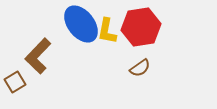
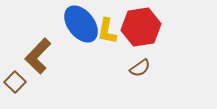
brown square: rotated 15 degrees counterclockwise
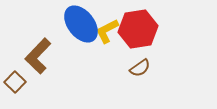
red hexagon: moved 3 px left, 2 px down
yellow L-shape: rotated 52 degrees clockwise
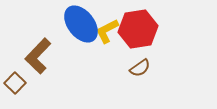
brown square: moved 1 px down
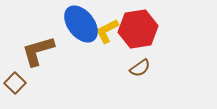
brown L-shape: moved 5 px up; rotated 30 degrees clockwise
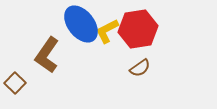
brown L-shape: moved 9 px right, 4 px down; rotated 39 degrees counterclockwise
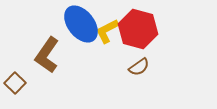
red hexagon: rotated 24 degrees clockwise
brown semicircle: moved 1 px left, 1 px up
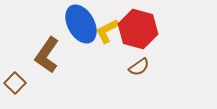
blue ellipse: rotated 9 degrees clockwise
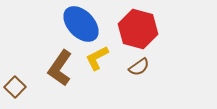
blue ellipse: rotated 15 degrees counterclockwise
yellow L-shape: moved 10 px left, 27 px down
brown L-shape: moved 13 px right, 13 px down
brown square: moved 4 px down
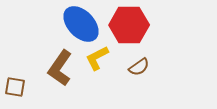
red hexagon: moved 9 px left, 4 px up; rotated 15 degrees counterclockwise
brown square: rotated 35 degrees counterclockwise
